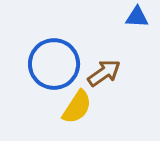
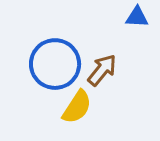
blue circle: moved 1 px right
brown arrow: moved 2 px left, 3 px up; rotated 16 degrees counterclockwise
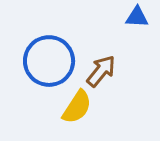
blue circle: moved 6 px left, 3 px up
brown arrow: moved 1 px left, 1 px down
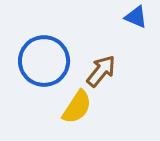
blue triangle: moved 1 px left; rotated 20 degrees clockwise
blue circle: moved 5 px left
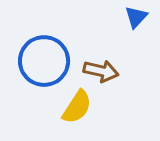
blue triangle: rotated 50 degrees clockwise
brown arrow: rotated 64 degrees clockwise
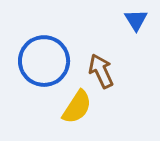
blue triangle: moved 3 px down; rotated 15 degrees counterclockwise
brown arrow: rotated 128 degrees counterclockwise
